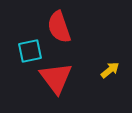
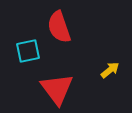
cyan square: moved 2 px left
red triangle: moved 1 px right, 11 px down
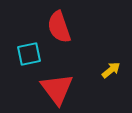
cyan square: moved 1 px right, 3 px down
yellow arrow: moved 1 px right
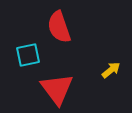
cyan square: moved 1 px left, 1 px down
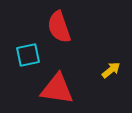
red triangle: rotated 45 degrees counterclockwise
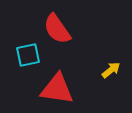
red semicircle: moved 2 px left, 2 px down; rotated 16 degrees counterclockwise
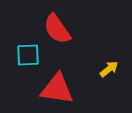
cyan square: rotated 10 degrees clockwise
yellow arrow: moved 2 px left, 1 px up
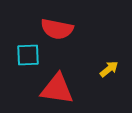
red semicircle: rotated 44 degrees counterclockwise
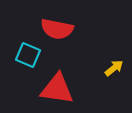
cyan square: rotated 25 degrees clockwise
yellow arrow: moved 5 px right, 1 px up
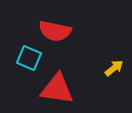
red semicircle: moved 2 px left, 2 px down
cyan square: moved 1 px right, 3 px down
